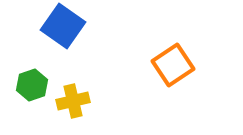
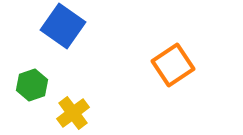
yellow cross: moved 12 px down; rotated 24 degrees counterclockwise
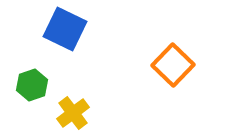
blue square: moved 2 px right, 3 px down; rotated 9 degrees counterclockwise
orange square: rotated 12 degrees counterclockwise
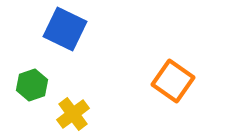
orange square: moved 16 px down; rotated 9 degrees counterclockwise
yellow cross: moved 1 px down
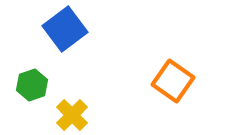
blue square: rotated 27 degrees clockwise
yellow cross: moved 1 px left, 1 px down; rotated 8 degrees counterclockwise
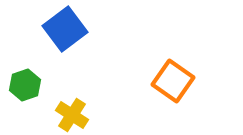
green hexagon: moved 7 px left
yellow cross: rotated 12 degrees counterclockwise
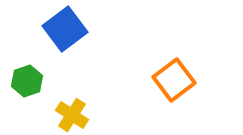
orange square: moved 1 px right, 1 px up; rotated 18 degrees clockwise
green hexagon: moved 2 px right, 4 px up
